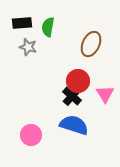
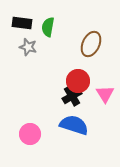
black rectangle: rotated 12 degrees clockwise
black cross: rotated 18 degrees clockwise
pink circle: moved 1 px left, 1 px up
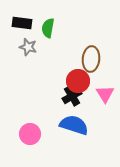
green semicircle: moved 1 px down
brown ellipse: moved 15 px down; rotated 20 degrees counterclockwise
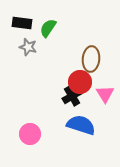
green semicircle: rotated 24 degrees clockwise
red circle: moved 2 px right, 1 px down
blue semicircle: moved 7 px right
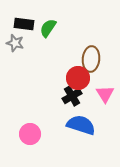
black rectangle: moved 2 px right, 1 px down
gray star: moved 13 px left, 4 px up
red circle: moved 2 px left, 4 px up
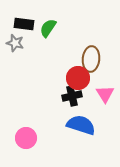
black cross: rotated 18 degrees clockwise
pink circle: moved 4 px left, 4 px down
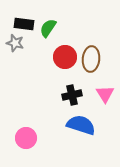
red circle: moved 13 px left, 21 px up
black cross: moved 1 px up
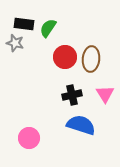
pink circle: moved 3 px right
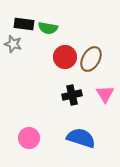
green semicircle: rotated 114 degrees counterclockwise
gray star: moved 2 px left, 1 px down
brown ellipse: rotated 25 degrees clockwise
blue semicircle: moved 13 px down
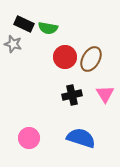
black rectangle: rotated 18 degrees clockwise
